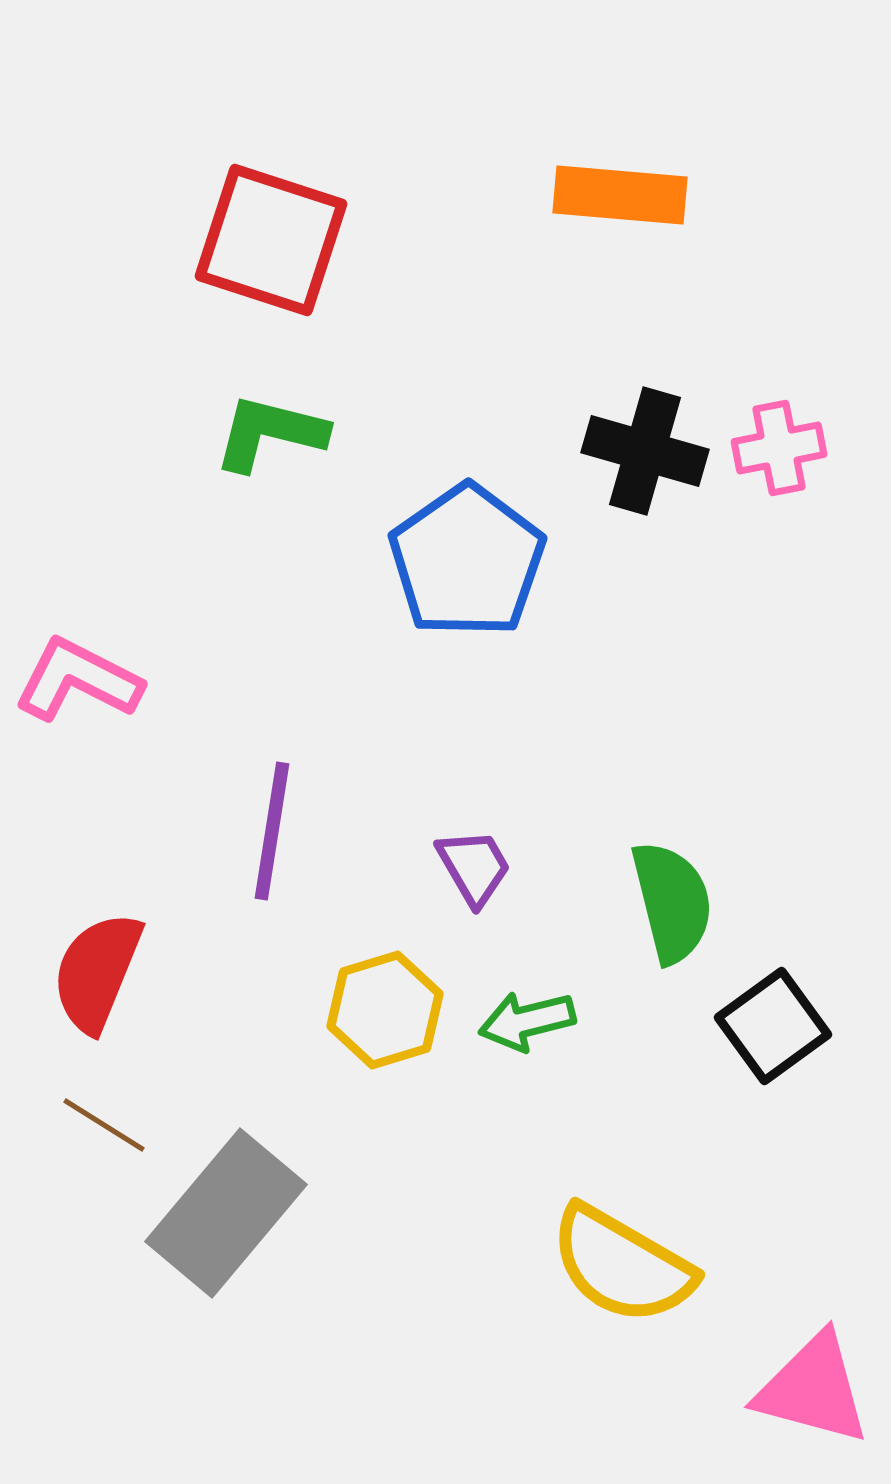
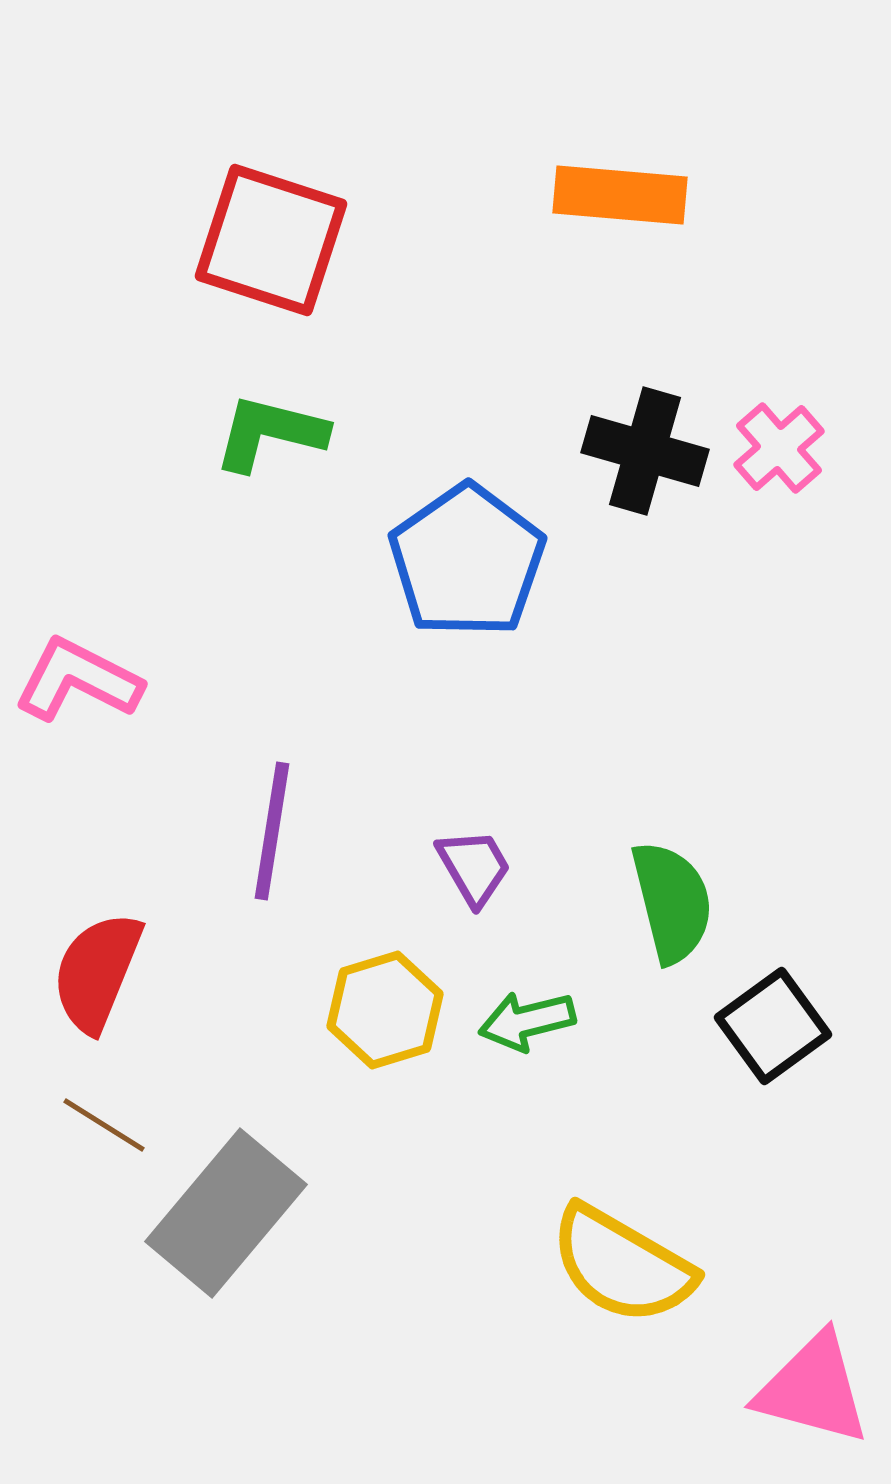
pink cross: rotated 30 degrees counterclockwise
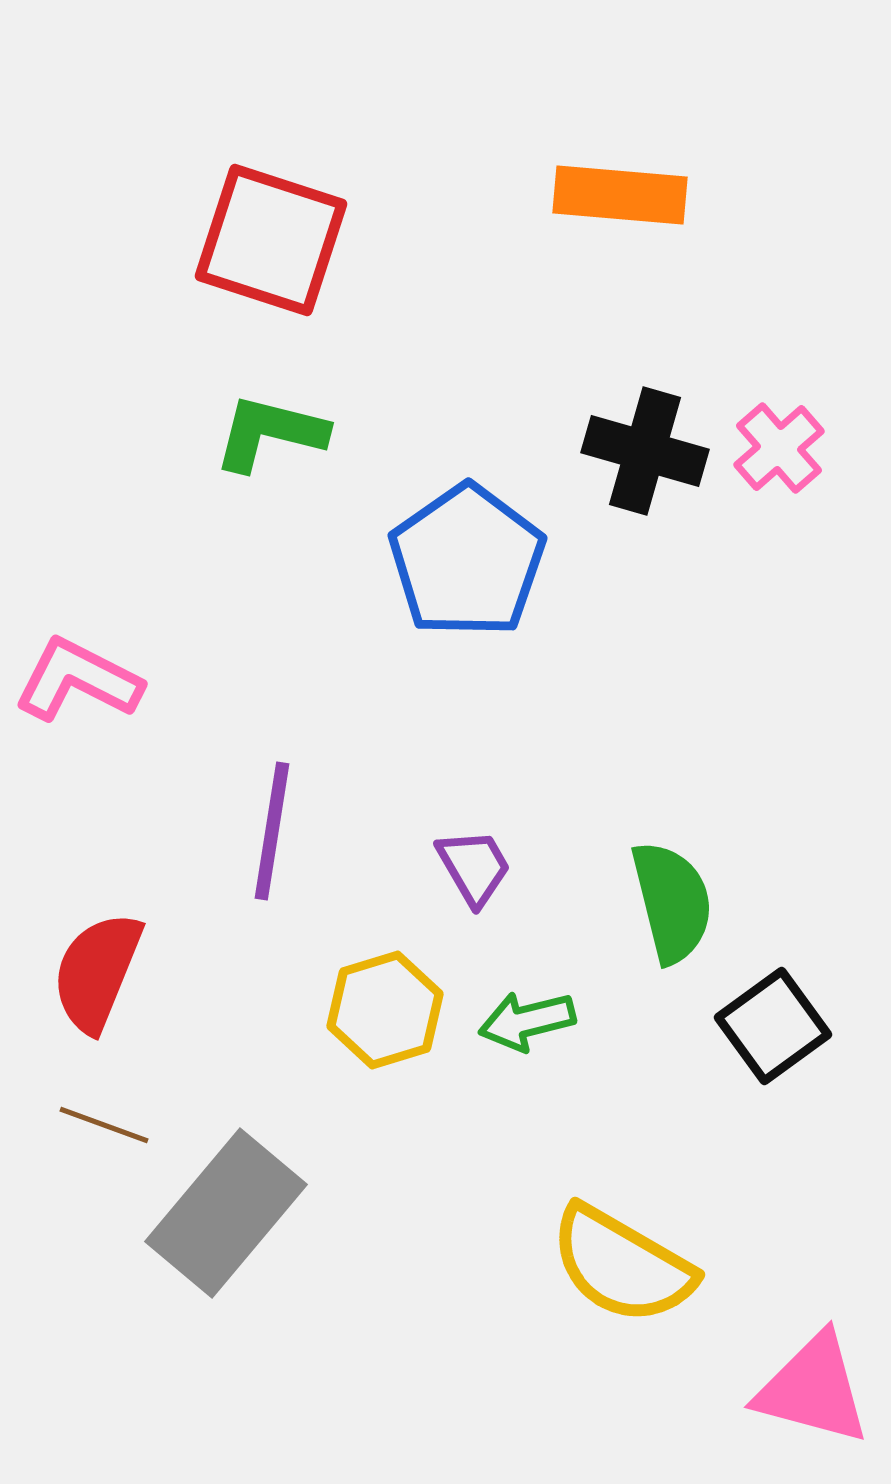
brown line: rotated 12 degrees counterclockwise
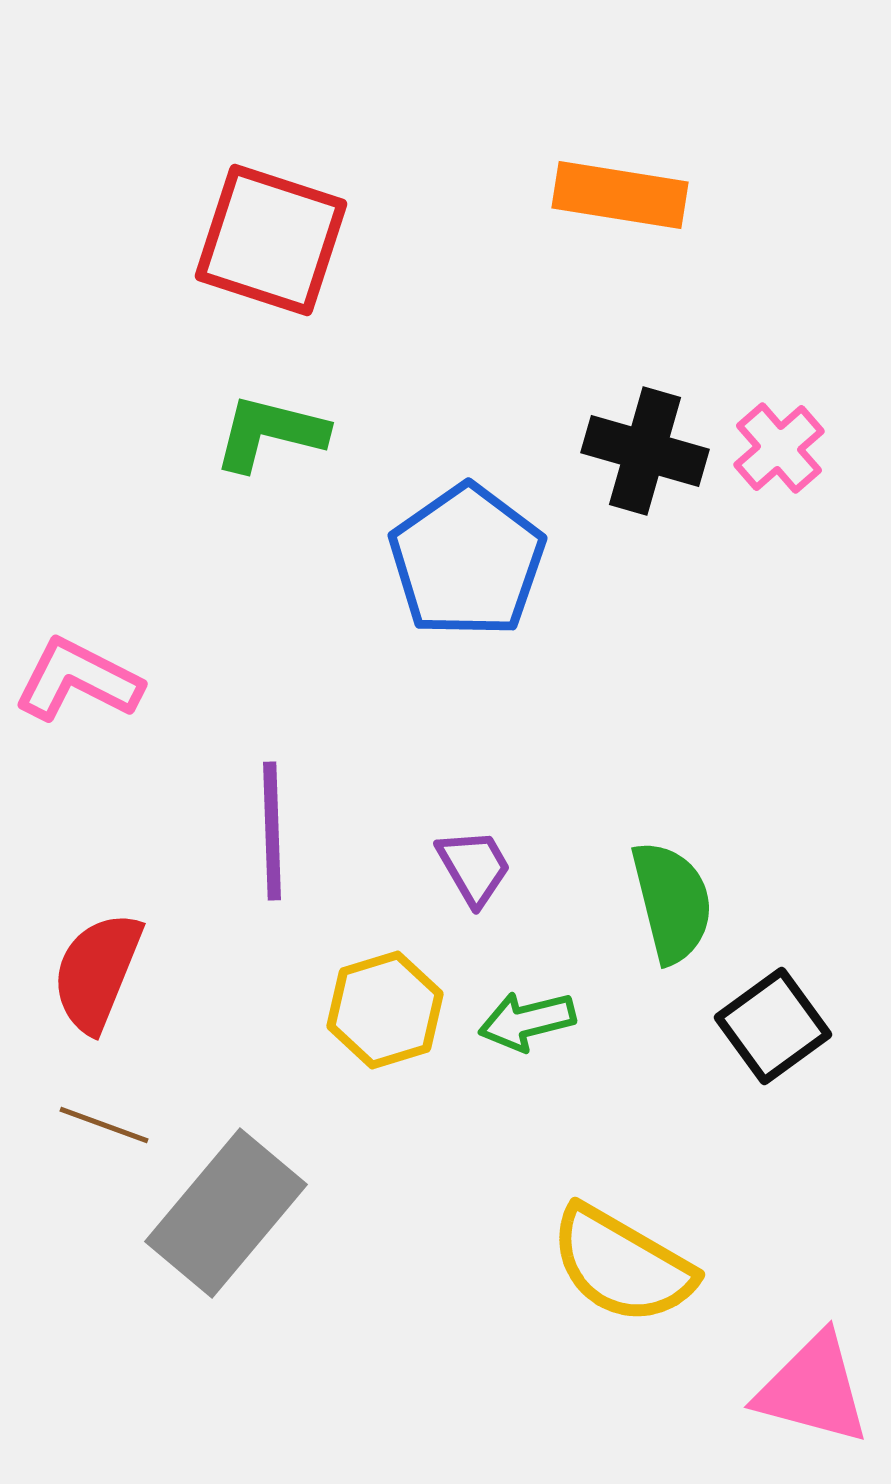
orange rectangle: rotated 4 degrees clockwise
purple line: rotated 11 degrees counterclockwise
